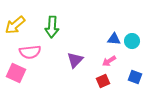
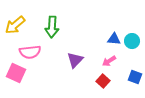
red square: rotated 24 degrees counterclockwise
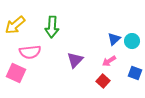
blue triangle: rotated 48 degrees counterclockwise
blue square: moved 4 px up
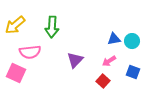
blue triangle: rotated 32 degrees clockwise
blue square: moved 2 px left, 1 px up
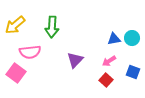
cyan circle: moved 3 px up
pink square: rotated 12 degrees clockwise
red square: moved 3 px right, 1 px up
